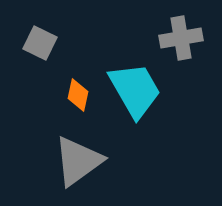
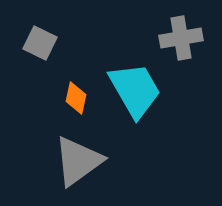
orange diamond: moved 2 px left, 3 px down
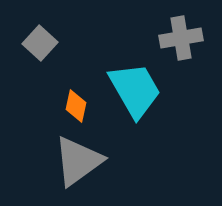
gray square: rotated 16 degrees clockwise
orange diamond: moved 8 px down
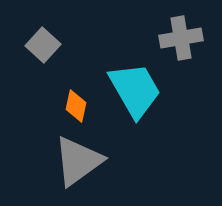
gray square: moved 3 px right, 2 px down
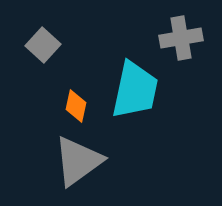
cyan trapezoid: rotated 42 degrees clockwise
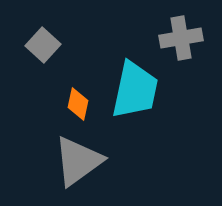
orange diamond: moved 2 px right, 2 px up
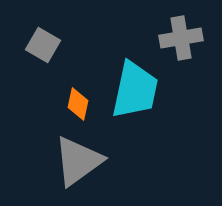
gray square: rotated 12 degrees counterclockwise
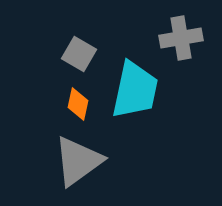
gray square: moved 36 px right, 9 px down
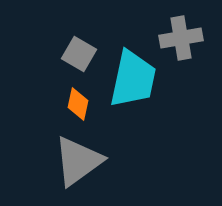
cyan trapezoid: moved 2 px left, 11 px up
